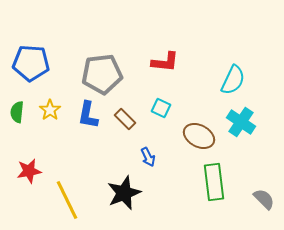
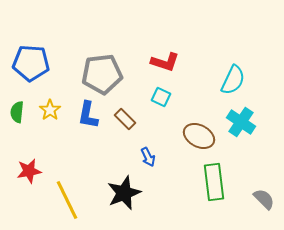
red L-shape: rotated 12 degrees clockwise
cyan square: moved 11 px up
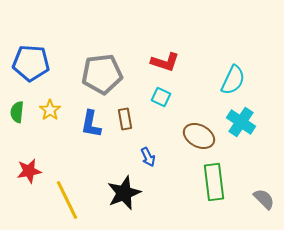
blue L-shape: moved 3 px right, 9 px down
brown rectangle: rotated 35 degrees clockwise
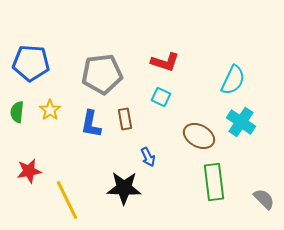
black star: moved 5 px up; rotated 24 degrees clockwise
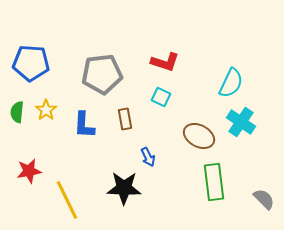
cyan semicircle: moved 2 px left, 3 px down
yellow star: moved 4 px left
blue L-shape: moved 7 px left, 1 px down; rotated 8 degrees counterclockwise
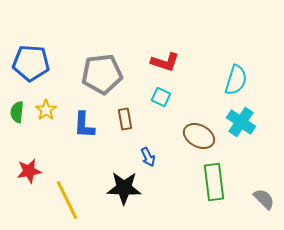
cyan semicircle: moved 5 px right, 3 px up; rotated 8 degrees counterclockwise
